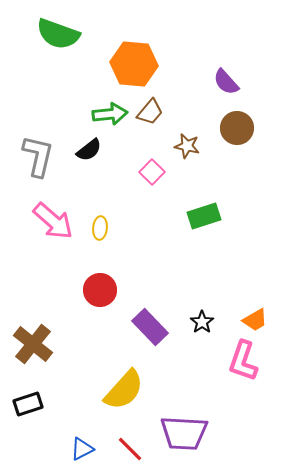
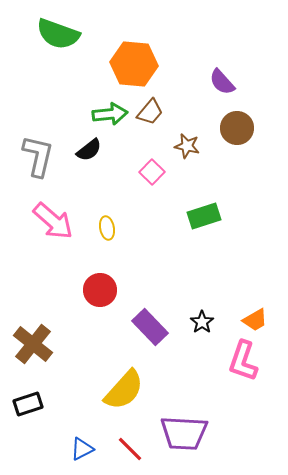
purple semicircle: moved 4 px left
yellow ellipse: moved 7 px right; rotated 15 degrees counterclockwise
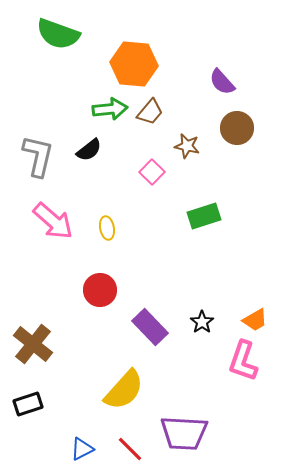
green arrow: moved 5 px up
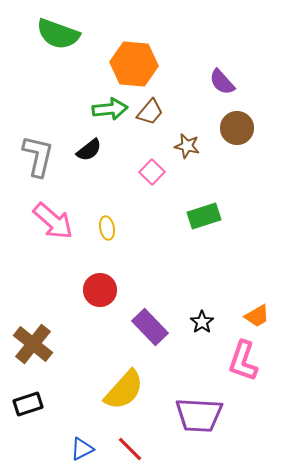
orange trapezoid: moved 2 px right, 4 px up
purple trapezoid: moved 15 px right, 18 px up
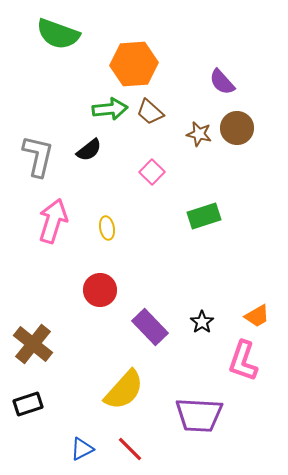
orange hexagon: rotated 9 degrees counterclockwise
brown trapezoid: rotated 92 degrees clockwise
brown star: moved 12 px right, 12 px up
pink arrow: rotated 114 degrees counterclockwise
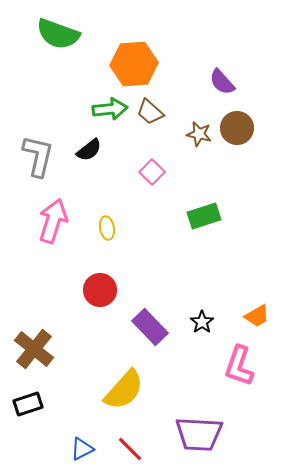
brown cross: moved 1 px right, 5 px down
pink L-shape: moved 4 px left, 5 px down
purple trapezoid: moved 19 px down
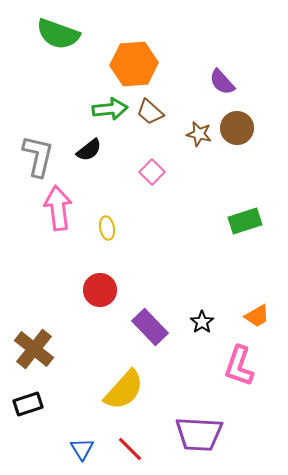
green rectangle: moved 41 px right, 5 px down
pink arrow: moved 5 px right, 13 px up; rotated 24 degrees counterclockwise
blue triangle: rotated 35 degrees counterclockwise
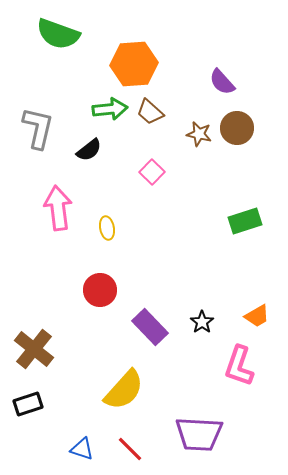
gray L-shape: moved 28 px up
blue triangle: rotated 40 degrees counterclockwise
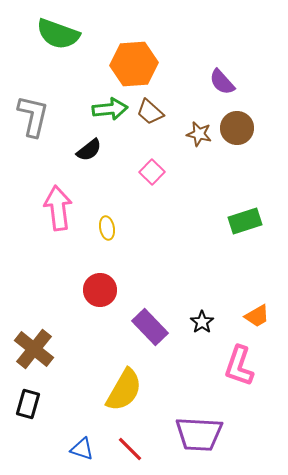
gray L-shape: moved 5 px left, 12 px up
yellow semicircle: rotated 12 degrees counterclockwise
black rectangle: rotated 56 degrees counterclockwise
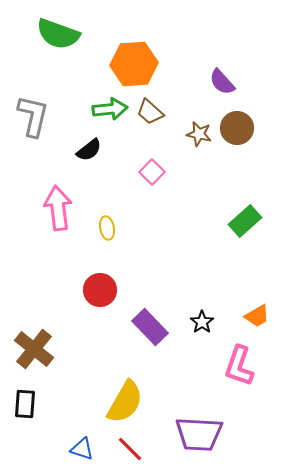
green rectangle: rotated 24 degrees counterclockwise
yellow semicircle: moved 1 px right, 12 px down
black rectangle: moved 3 px left; rotated 12 degrees counterclockwise
